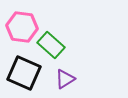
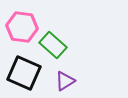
green rectangle: moved 2 px right
purple triangle: moved 2 px down
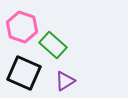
pink hexagon: rotated 12 degrees clockwise
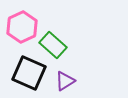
pink hexagon: rotated 16 degrees clockwise
black square: moved 5 px right
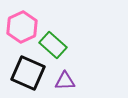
black square: moved 1 px left
purple triangle: rotated 30 degrees clockwise
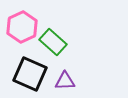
green rectangle: moved 3 px up
black square: moved 2 px right, 1 px down
